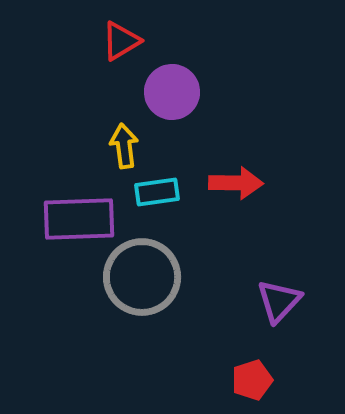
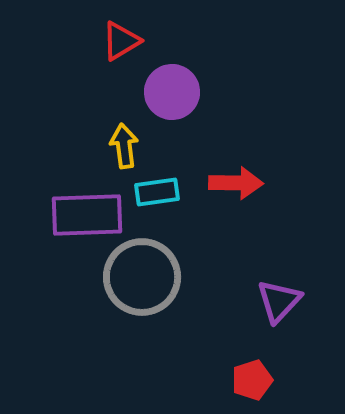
purple rectangle: moved 8 px right, 4 px up
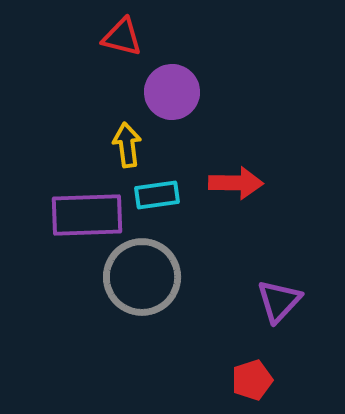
red triangle: moved 1 px right, 4 px up; rotated 45 degrees clockwise
yellow arrow: moved 3 px right, 1 px up
cyan rectangle: moved 3 px down
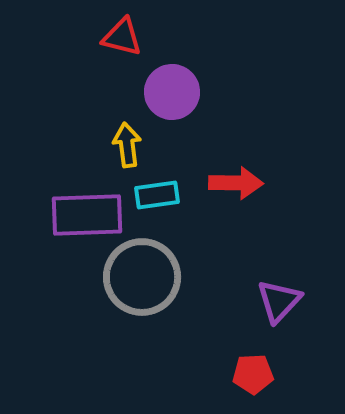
red pentagon: moved 1 px right, 6 px up; rotated 15 degrees clockwise
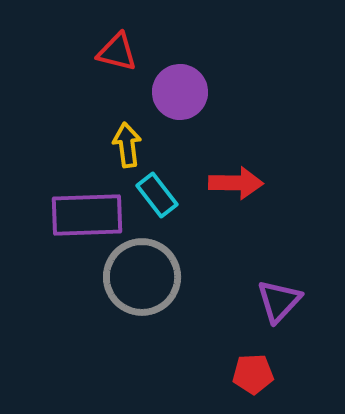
red triangle: moved 5 px left, 15 px down
purple circle: moved 8 px right
cyan rectangle: rotated 60 degrees clockwise
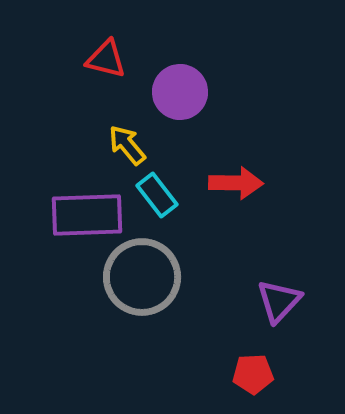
red triangle: moved 11 px left, 7 px down
yellow arrow: rotated 33 degrees counterclockwise
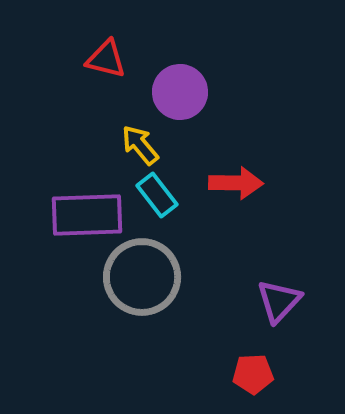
yellow arrow: moved 13 px right
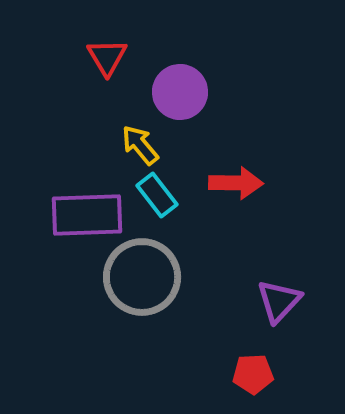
red triangle: moved 1 px right, 2 px up; rotated 45 degrees clockwise
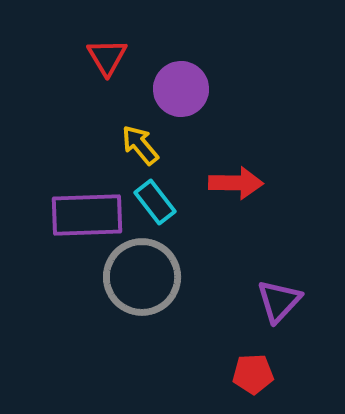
purple circle: moved 1 px right, 3 px up
cyan rectangle: moved 2 px left, 7 px down
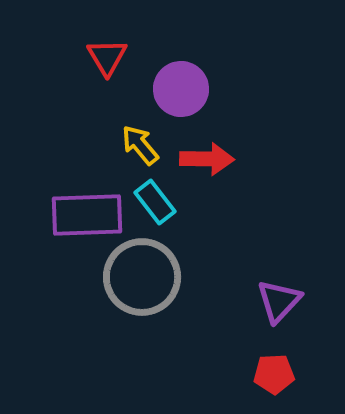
red arrow: moved 29 px left, 24 px up
red pentagon: moved 21 px right
